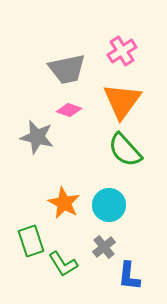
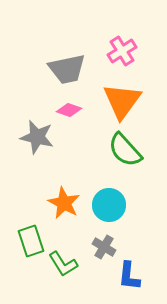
gray cross: rotated 20 degrees counterclockwise
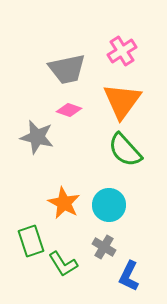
blue L-shape: rotated 20 degrees clockwise
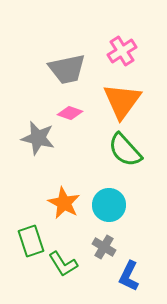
pink diamond: moved 1 px right, 3 px down
gray star: moved 1 px right, 1 px down
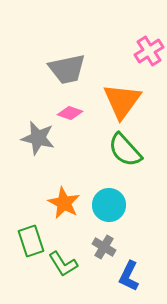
pink cross: moved 27 px right
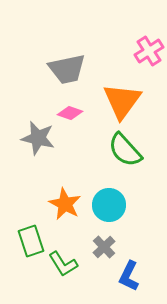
orange star: moved 1 px right, 1 px down
gray cross: rotated 15 degrees clockwise
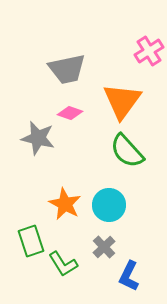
green semicircle: moved 2 px right, 1 px down
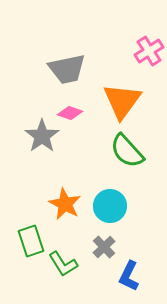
gray star: moved 4 px right, 2 px up; rotated 24 degrees clockwise
cyan circle: moved 1 px right, 1 px down
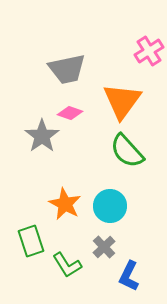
green L-shape: moved 4 px right, 1 px down
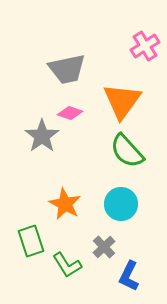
pink cross: moved 4 px left, 5 px up
cyan circle: moved 11 px right, 2 px up
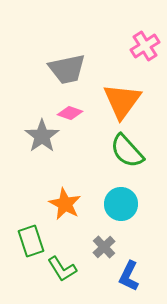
green L-shape: moved 5 px left, 4 px down
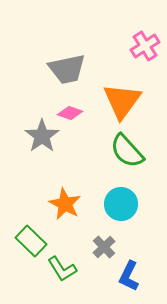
green rectangle: rotated 28 degrees counterclockwise
